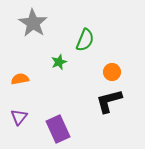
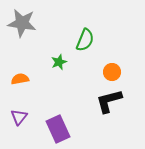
gray star: moved 11 px left; rotated 24 degrees counterclockwise
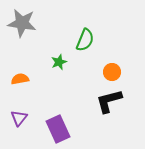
purple triangle: moved 1 px down
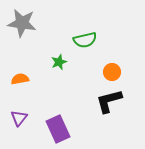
green semicircle: rotated 55 degrees clockwise
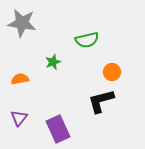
green semicircle: moved 2 px right
green star: moved 6 px left
black L-shape: moved 8 px left
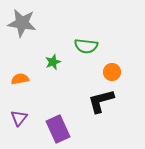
green semicircle: moved 1 px left, 6 px down; rotated 20 degrees clockwise
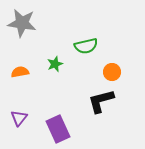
green semicircle: rotated 20 degrees counterclockwise
green star: moved 2 px right, 2 px down
orange semicircle: moved 7 px up
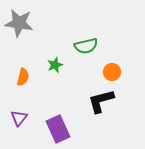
gray star: moved 3 px left
green star: moved 1 px down
orange semicircle: moved 3 px right, 5 px down; rotated 114 degrees clockwise
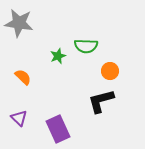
green semicircle: rotated 15 degrees clockwise
green star: moved 3 px right, 9 px up
orange circle: moved 2 px left, 1 px up
orange semicircle: rotated 60 degrees counterclockwise
purple triangle: rotated 24 degrees counterclockwise
